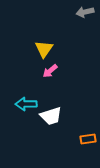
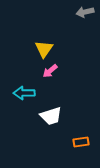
cyan arrow: moved 2 px left, 11 px up
orange rectangle: moved 7 px left, 3 px down
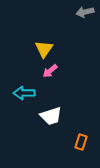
orange rectangle: rotated 63 degrees counterclockwise
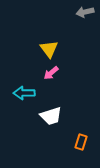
yellow triangle: moved 5 px right; rotated 12 degrees counterclockwise
pink arrow: moved 1 px right, 2 px down
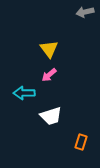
pink arrow: moved 2 px left, 2 px down
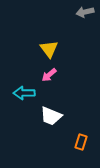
white trapezoid: rotated 40 degrees clockwise
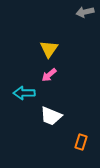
yellow triangle: rotated 12 degrees clockwise
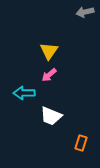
yellow triangle: moved 2 px down
orange rectangle: moved 1 px down
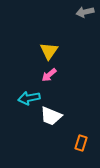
cyan arrow: moved 5 px right, 5 px down; rotated 10 degrees counterclockwise
